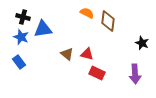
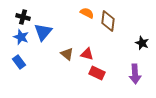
blue triangle: moved 3 px down; rotated 42 degrees counterclockwise
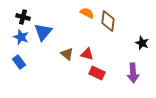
purple arrow: moved 2 px left, 1 px up
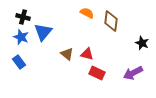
brown diamond: moved 3 px right
purple arrow: rotated 66 degrees clockwise
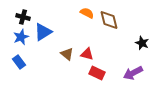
brown diamond: moved 2 px left, 1 px up; rotated 20 degrees counterclockwise
blue triangle: rotated 18 degrees clockwise
blue star: rotated 28 degrees clockwise
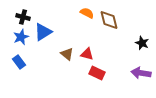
purple arrow: moved 8 px right; rotated 36 degrees clockwise
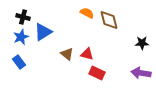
black star: rotated 24 degrees counterclockwise
